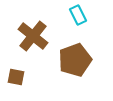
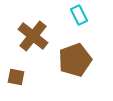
cyan rectangle: moved 1 px right
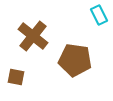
cyan rectangle: moved 20 px right
brown pentagon: rotated 28 degrees clockwise
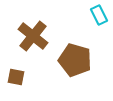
brown pentagon: rotated 8 degrees clockwise
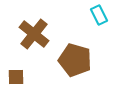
brown cross: moved 1 px right, 2 px up
brown square: rotated 12 degrees counterclockwise
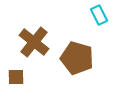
brown cross: moved 8 px down
brown pentagon: moved 2 px right, 2 px up
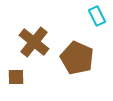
cyan rectangle: moved 2 px left, 1 px down
brown pentagon: rotated 8 degrees clockwise
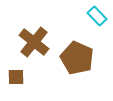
cyan rectangle: rotated 18 degrees counterclockwise
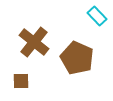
brown square: moved 5 px right, 4 px down
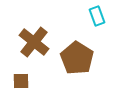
cyan rectangle: rotated 24 degrees clockwise
brown pentagon: rotated 8 degrees clockwise
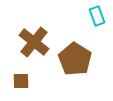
brown pentagon: moved 2 px left, 1 px down
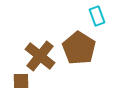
brown cross: moved 6 px right, 14 px down
brown pentagon: moved 4 px right, 11 px up
